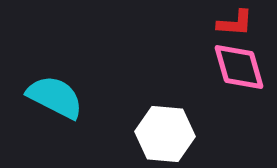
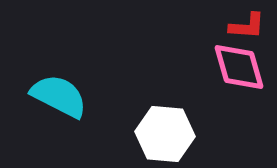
red L-shape: moved 12 px right, 3 px down
cyan semicircle: moved 4 px right, 1 px up
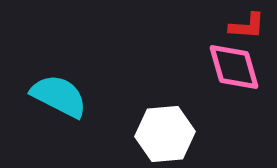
pink diamond: moved 5 px left
white hexagon: rotated 10 degrees counterclockwise
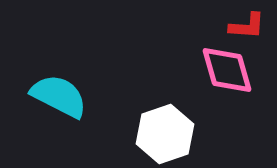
pink diamond: moved 7 px left, 3 px down
white hexagon: rotated 14 degrees counterclockwise
